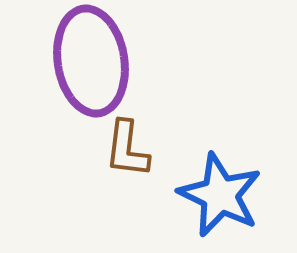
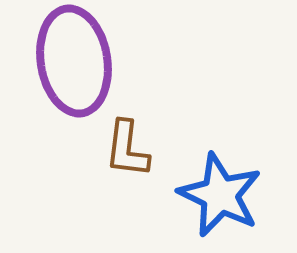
purple ellipse: moved 17 px left
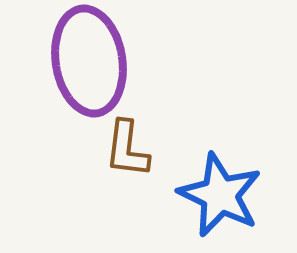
purple ellipse: moved 15 px right
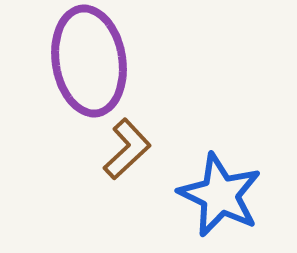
brown L-shape: rotated 140 degrees counterclockwise
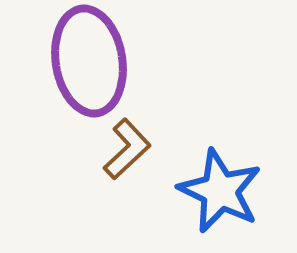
blue star: moved 4 px up
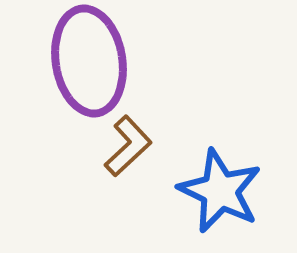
brown L-shape: moved 1 px right, 3 px up
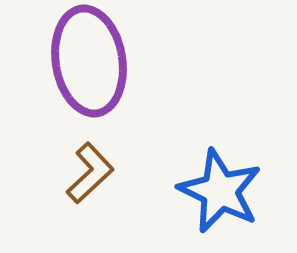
brown L-shape: moved 38 px left, 27 px down
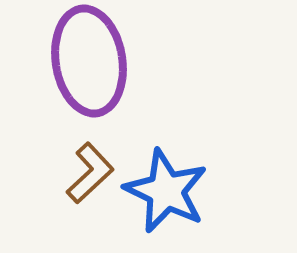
blue star: moved 54 px left
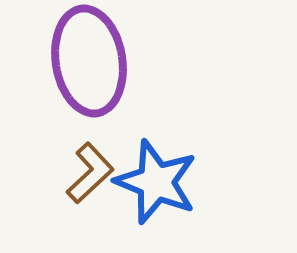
blue star: moved 10 px left, 9 px up; rotated 4 degrees counterclockwise
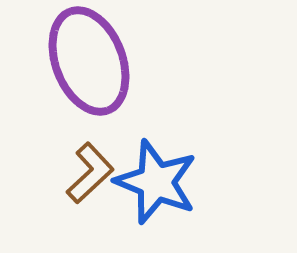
purple ellipse: rotated 12 degrees counterclockwise
